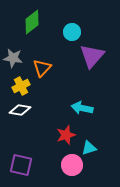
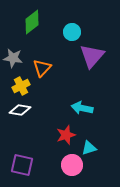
purple square: moved 1 px right
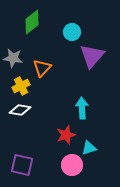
cyan arrow: rotated 75 degrees clockwise
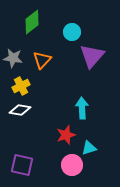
orange triangle: moved 8 px up
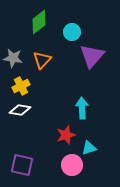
green diamond: moved 7 px right
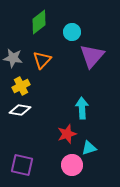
red star: moved 1 px right, 1 px up
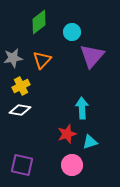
gray star: rotated 18 degrees counterclockwise
cyan triangle: moved 1 px right, 6 px up
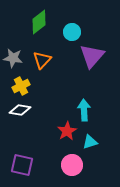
gray star: rotated 18 degrees clockwise
cyan arrow: moved 2 px right, 2 px down
red star: moved 3 px up; rotated 12 degrees counterclockwise
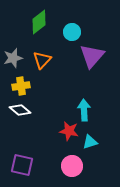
gray star: rotated 24 degrees counterclockwise
yellow cross: rotated 18 degrees clockwise
white diamond: rotated 30 degrees clockwise
red star: moved 2 px right; rotated 30 degrees counterclockwise
pink circle: moved 1 px down
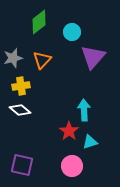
purple triangle: moved 1 px right, 1 px down
red star: rotated 24 degrees clockwise
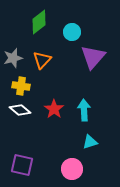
yellow cross: rotated 18 degrees clockwise
red star: moved 15 px left, 22 px up
pink circle: moved 3 px down
